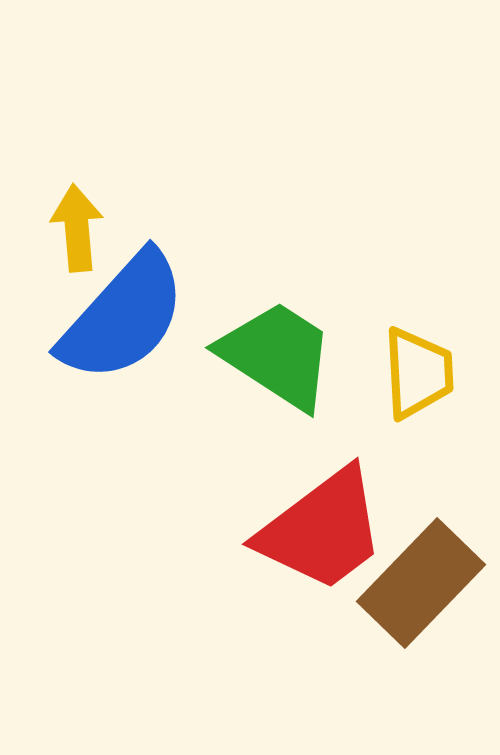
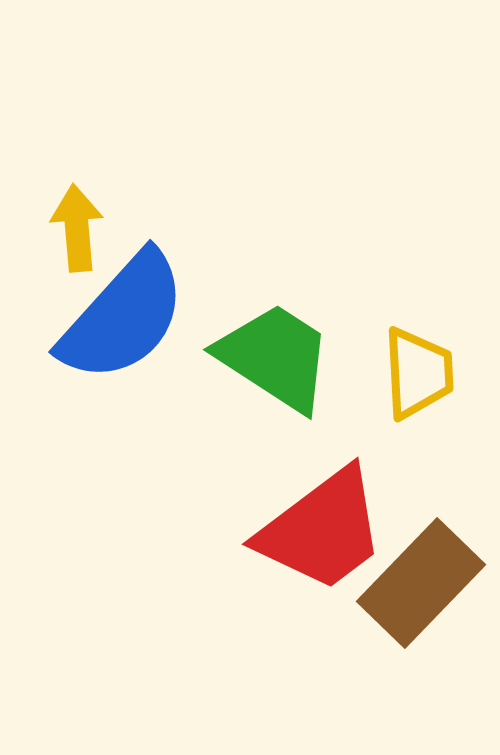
green trapezoid: moved 2 px left, 2 px down
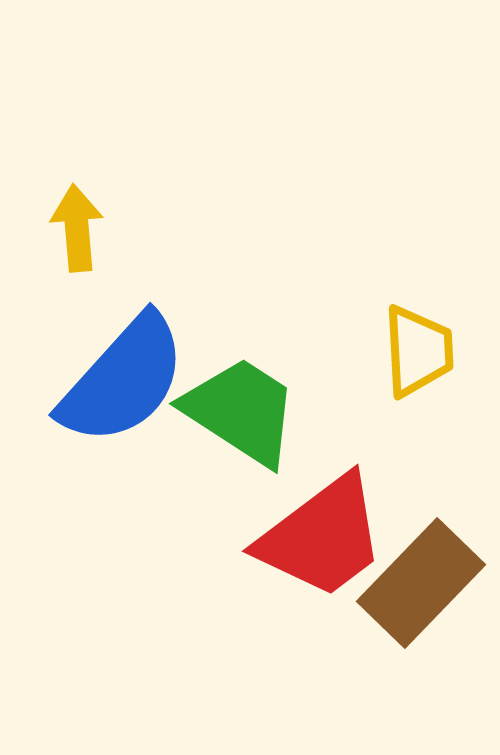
blue semicircle: moved 63 px down
green trapezoid: moved 34 px left, 54 px down
yellow trapezoid: moved 22 px up
red trapezoid: moved 7 px down
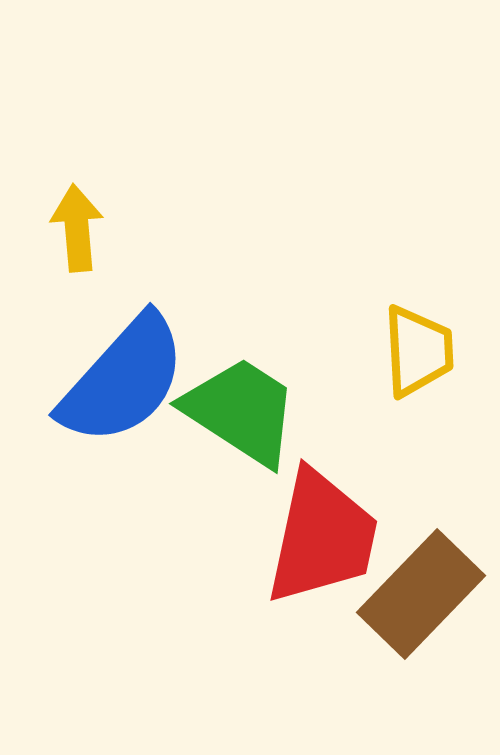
red trapezoid: rotated 41 degrees counterclockwise
brown rectangle: moved 11 px down
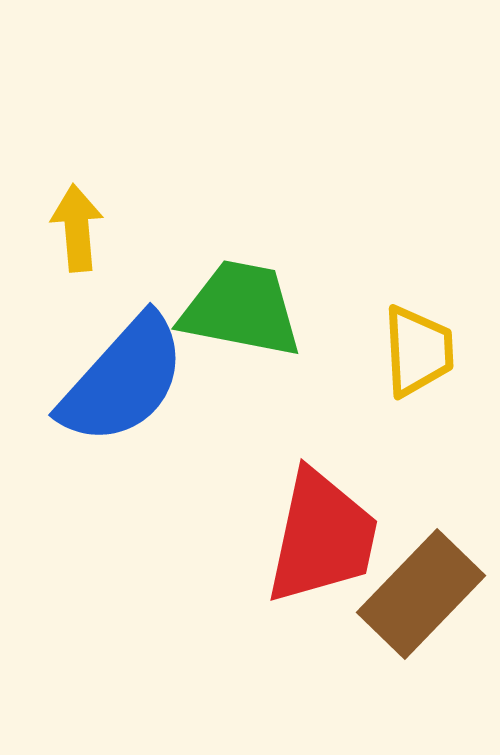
green trapezoid: moved 102 px up; rotated 22 degrees counterclockwise
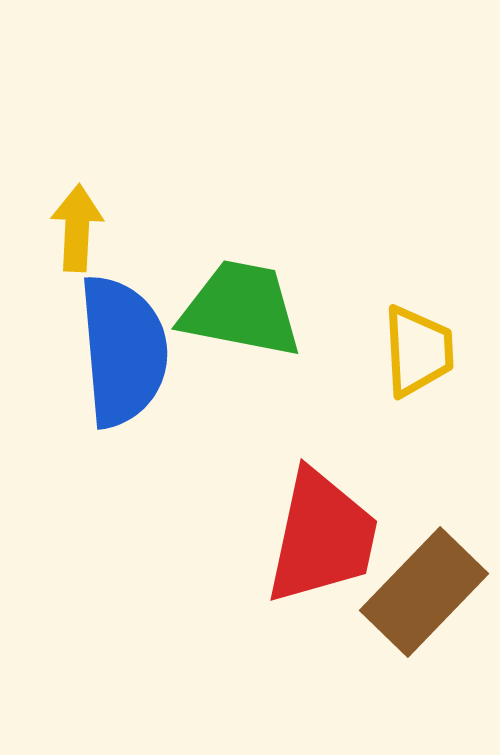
yellow arrow: rotated 8 degrees clockwise
blue semicircle: moved 29 px up; rotated 47 degrees counterclockwise
brown rectangle: moved 3 px right, 2 px up
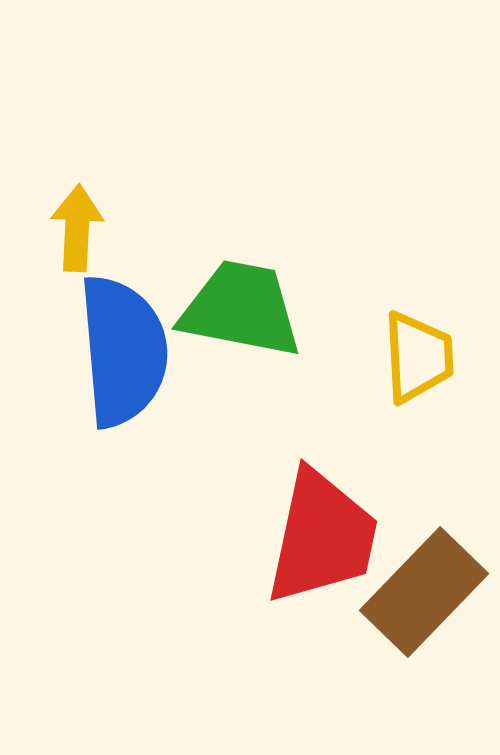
yellow trapezoid: moved 6 px down
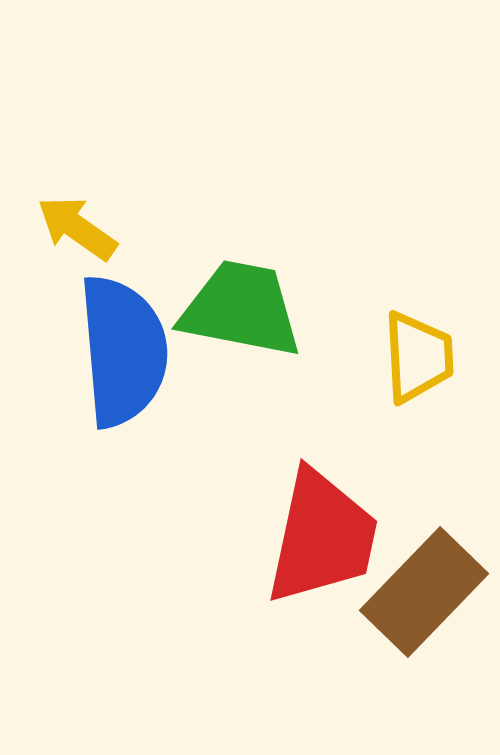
yellow arrow: rotated 58 degrees counterclockwise
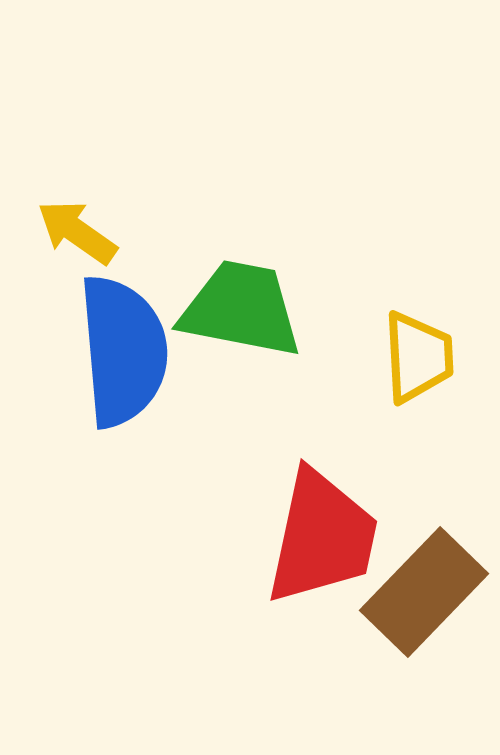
yellow arrow: moved 4 px down
